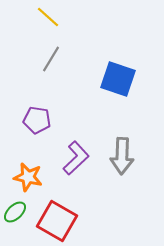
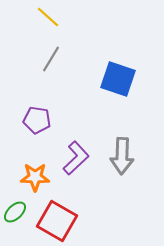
orange star: moved 7 px right; rotated 12 degrees counterclockwise
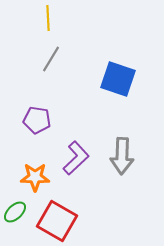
yellow line: moved 1 px down; rotated 45 degrees clockwise
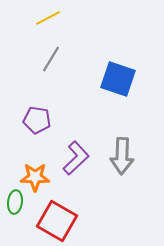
yellow line: rotated 65 degrees clockwise
green ellipse: moved 10 px up; rotated 40 degrees counterclockwise
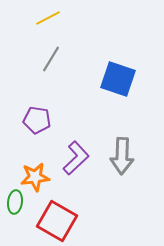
orange star: rotated 8 degrees counterclockwise
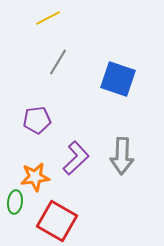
gray line: moved 7 px right, 3 px down
purple pentagon: rotated 16 degrees counterclockwise
